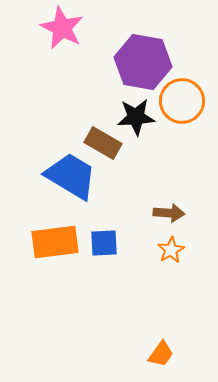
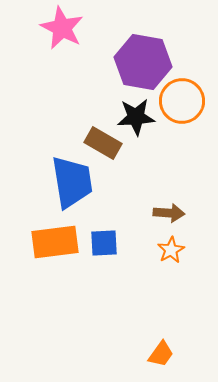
blue trapezoid: moved 1 px right, 6 px down; rotated 50 degrees clockwise
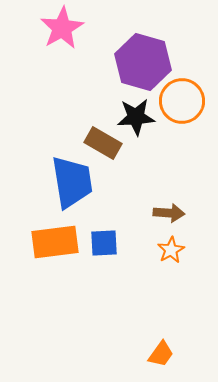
pink star: rotated 15 degrees clockwise
purple hexagon: rotated 6 degrees clockwise
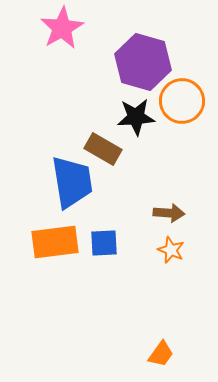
brown rectangle: moved 6 px down
orange star: rotated 20 degrees counterclockwise
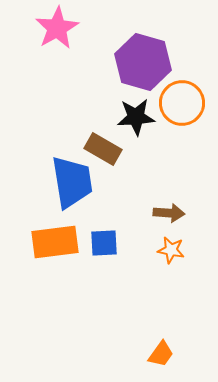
pink star: moved 5 px left
orange circle: moved 2 px down
orange star: rotated 12 degrees counterclockwise
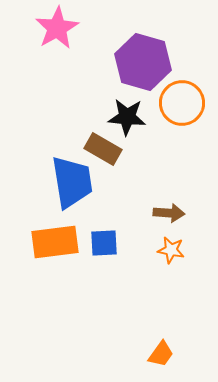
black star: moved 9 px left; rotated 9 degrees clockwise
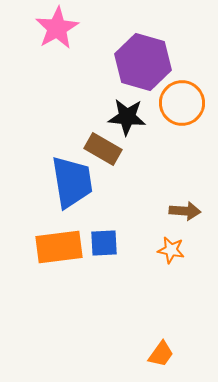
brown arrow: moved 16 px right, 2 px up
orange rectangle: moved 4 px right, 5 px down
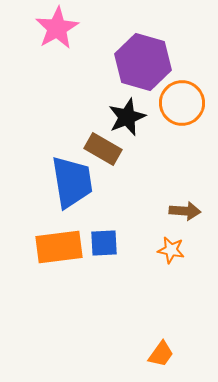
black star: rotated 27 degrees counterclockwise
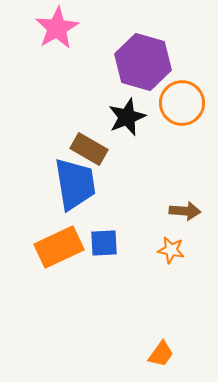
brown rectangle: moved 14 px left
blue trapezoid: moved 3 px right, 2 px down
orange rectangle: rotated 18 degrees counterclockwise
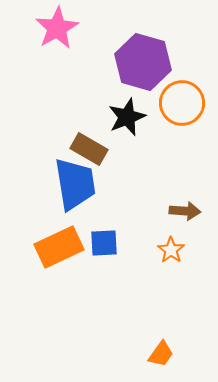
orange star: rotated 24 degrees clockwise
